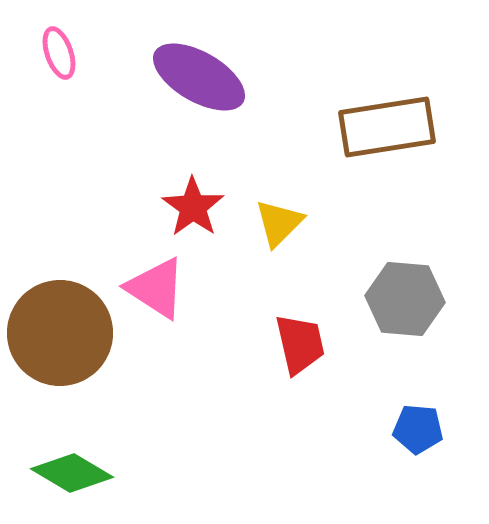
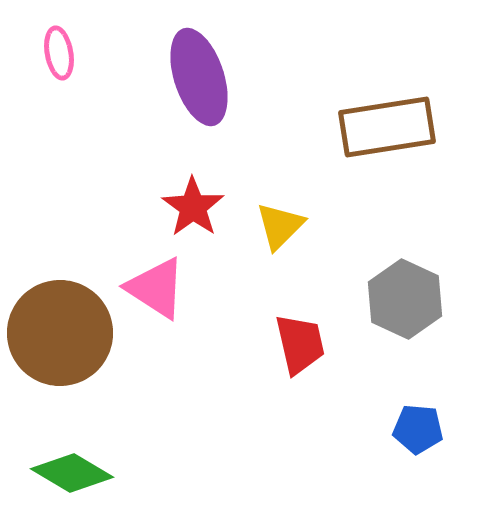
pink ellipse: rotated 9 degrees clockwise
purple ellipse: rotated 42 degrees clockwise
yellow triangle: moved 1 px right, 3 px down
gray hexagon: rotated 20 degrees clockwise
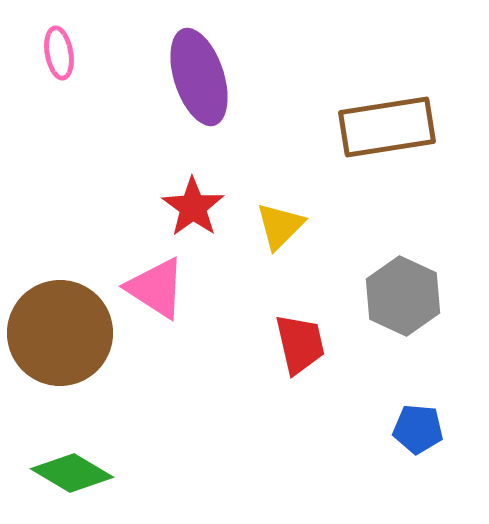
gray hexagon: moved 2 px left, 3 px up
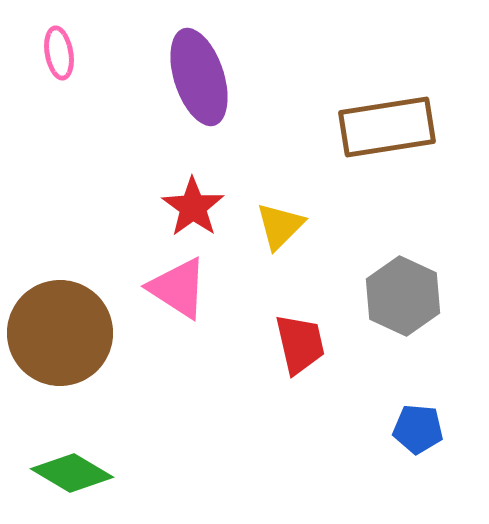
pink triangle: moved 22 px right
